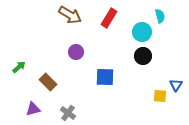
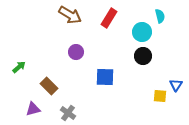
brown rectangle: moved 1 px right, 4 px down
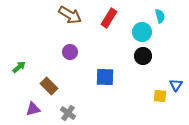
purple circle: moved 6 px left
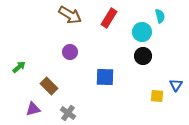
yellow square: moved 3 px left
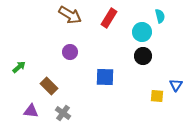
purple triangle: moved 2 px left, 2 px down; rotated 21 degrees clockwise
gray cross: moved 5 px left
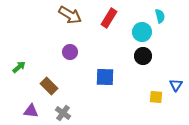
yellow square: moved 1 px left, 1 px down
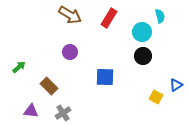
blue triangle: rotated 24 degrees clockwise
yellow square: rotated 24 degrees clockwise
gray cross: rotated 21 degrees clockwise
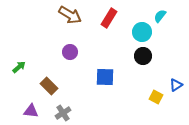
cyan semicircle: rotated 128 degrees counterclockwise
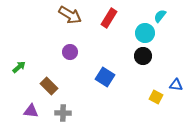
cyan circle: moved 3 px right, 1 px down
blue square: rotated 30 degrees clockwise
blue triangle: rotated 40 degrees clockwise
gray cross: rotated 35 degrees clockwise
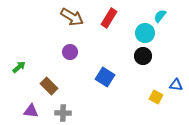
brown arrow: moved 2 px right, 2 px down
